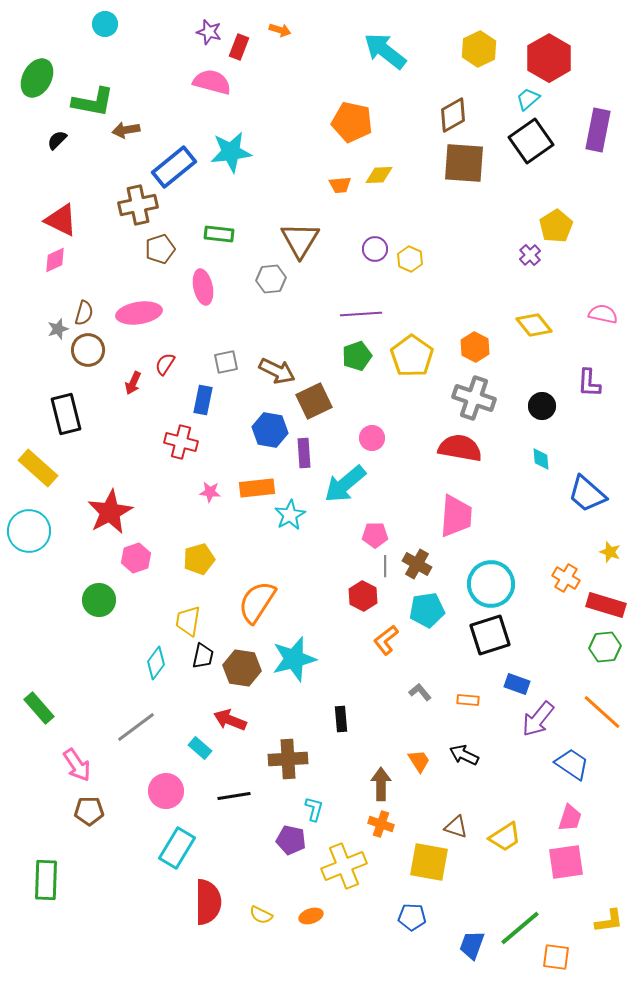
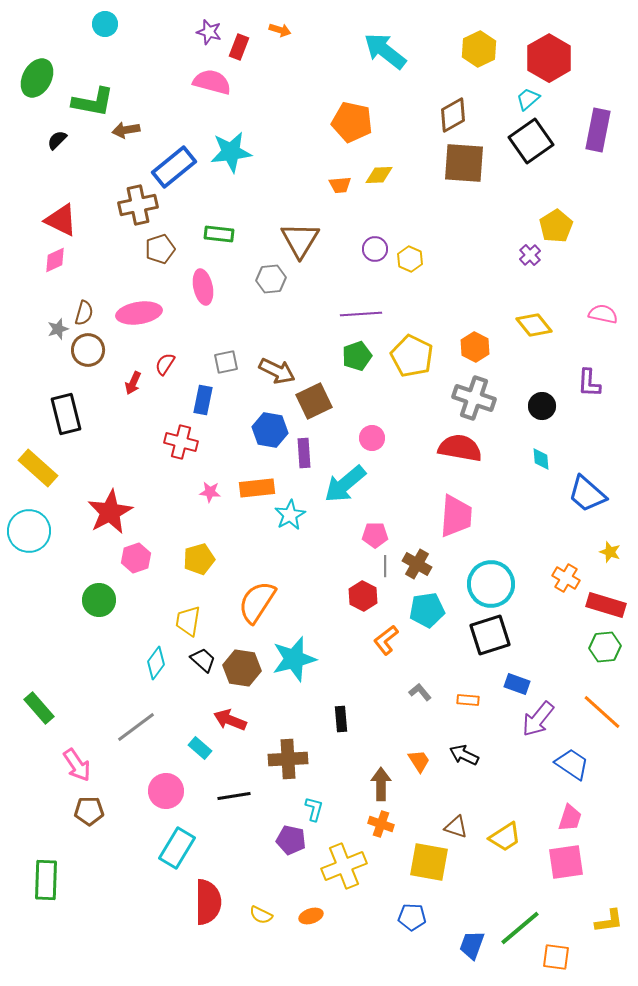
yellow pentagon at (412, 356): rotated 9 degrees counterclockwise
black trapezoid at (203, 656): moved 4 px down; rotated 60 degrees counterclockwise
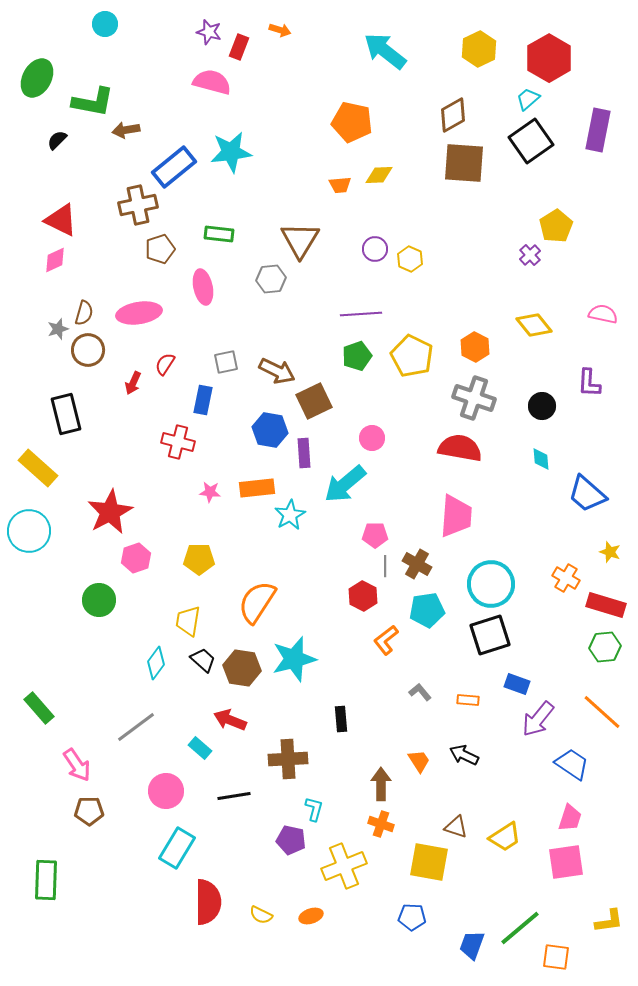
red cross at (181, 442): moved 3 px left
yellow pentagon at (199, 559): rotated 16 degrees clockwise
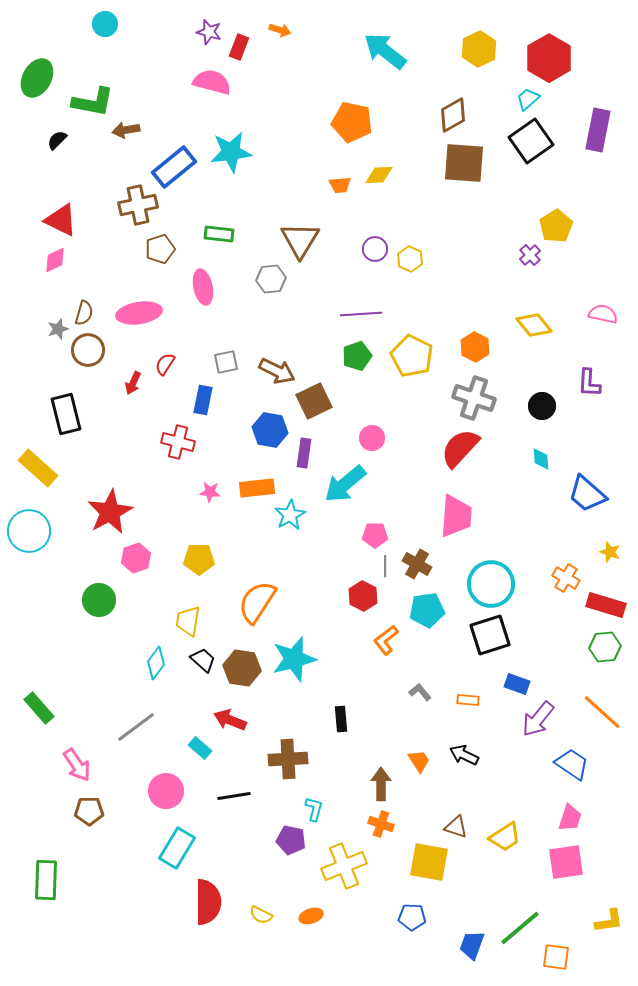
red semicircle at (460, 448): rotated 57 degrees counterclockwise
purple rectangle at (304, 453): rotated 12 degrees clockwise
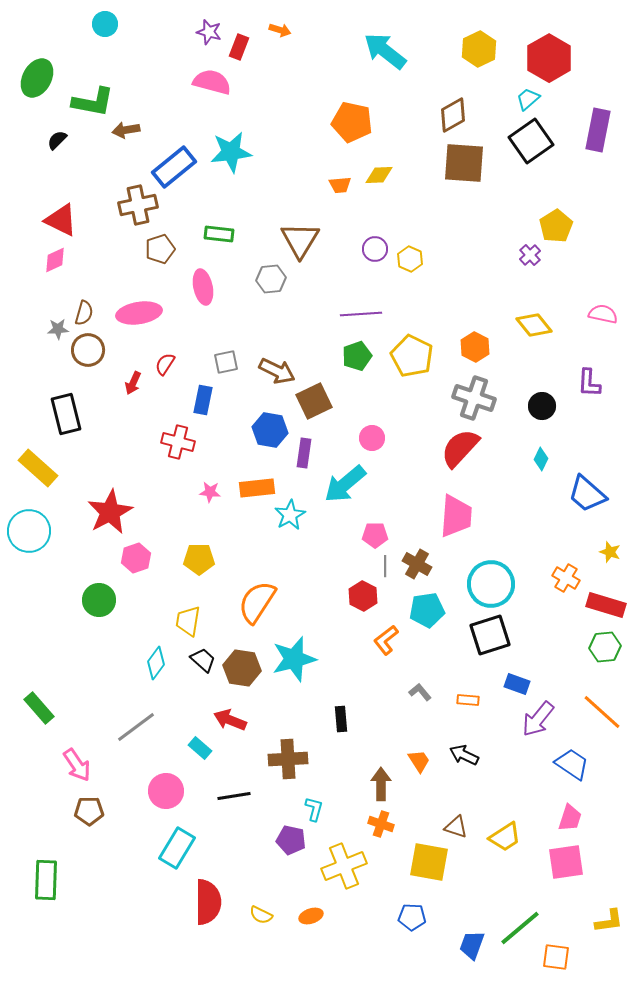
gray star at (58, 329): rotated 15 degrees clockwise
cyan diamond at (541, 459): rotated 30 degrees clockwise
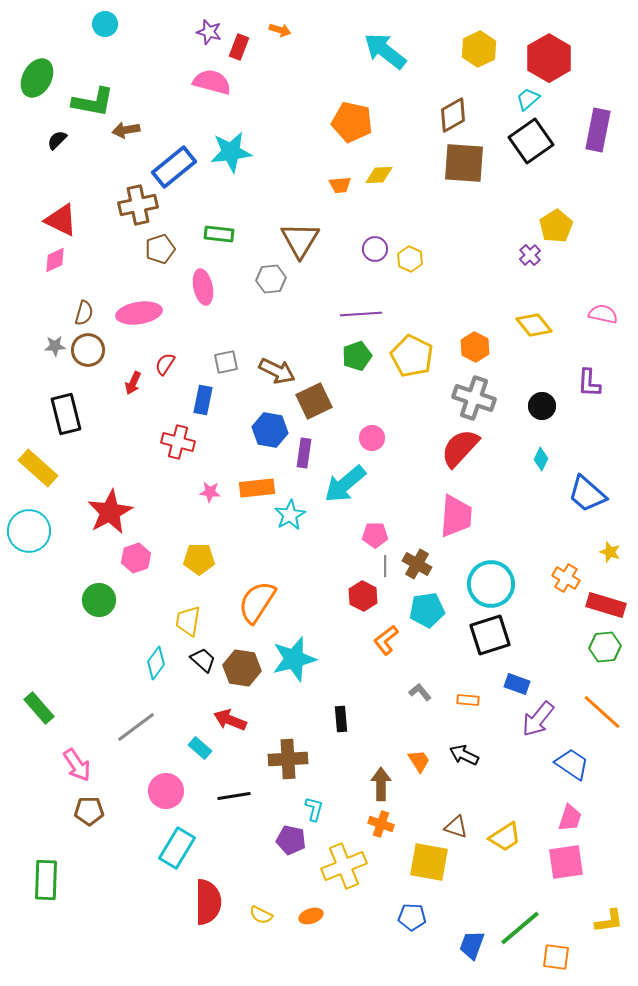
gray star at (58, 329): moved 3 px left, 17 px down
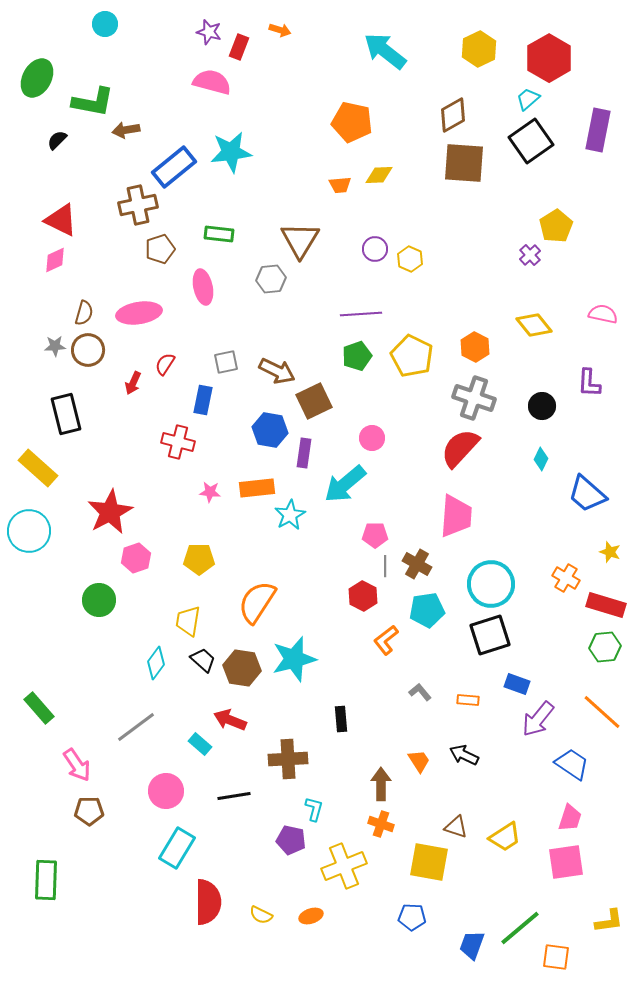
cyan rectangle at (200, 748): moved 4 px up
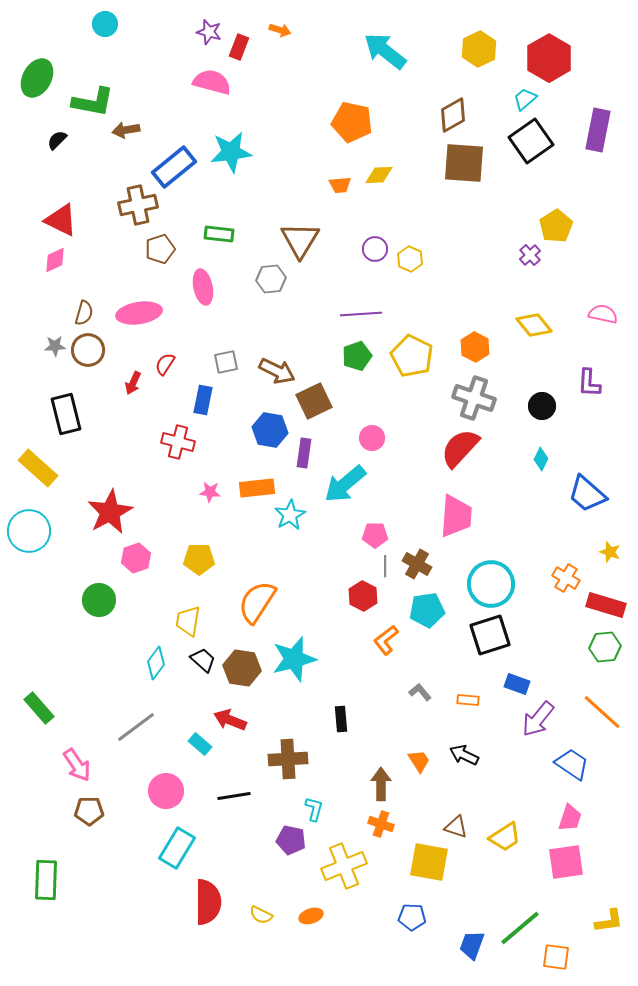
cyan trapezoid at (528, 99): moved 3 px left
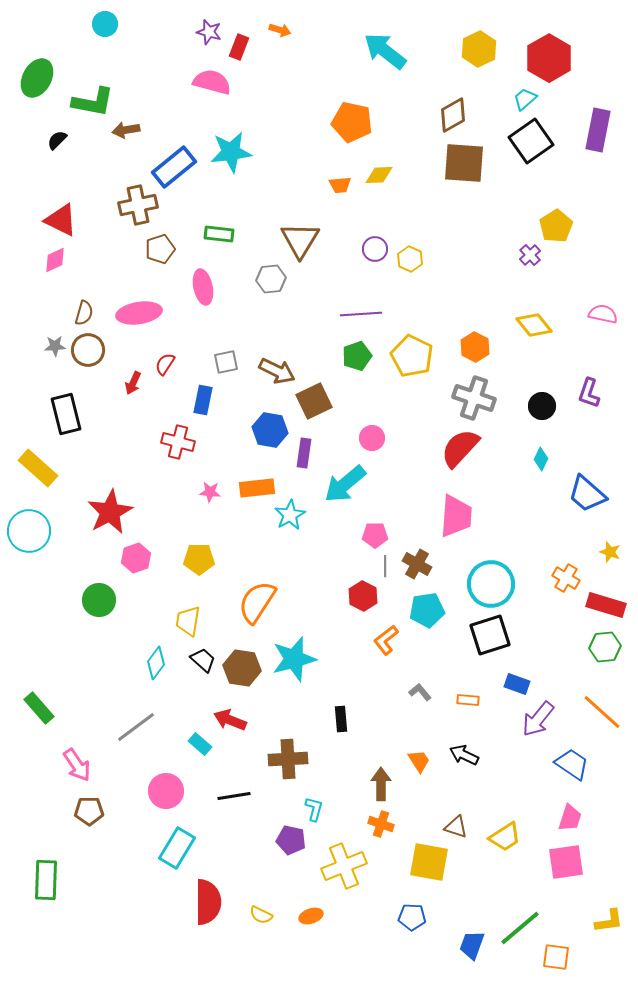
purple L-shape at (589, 383): moved 10 px down; rotated 16 degrees clockwise
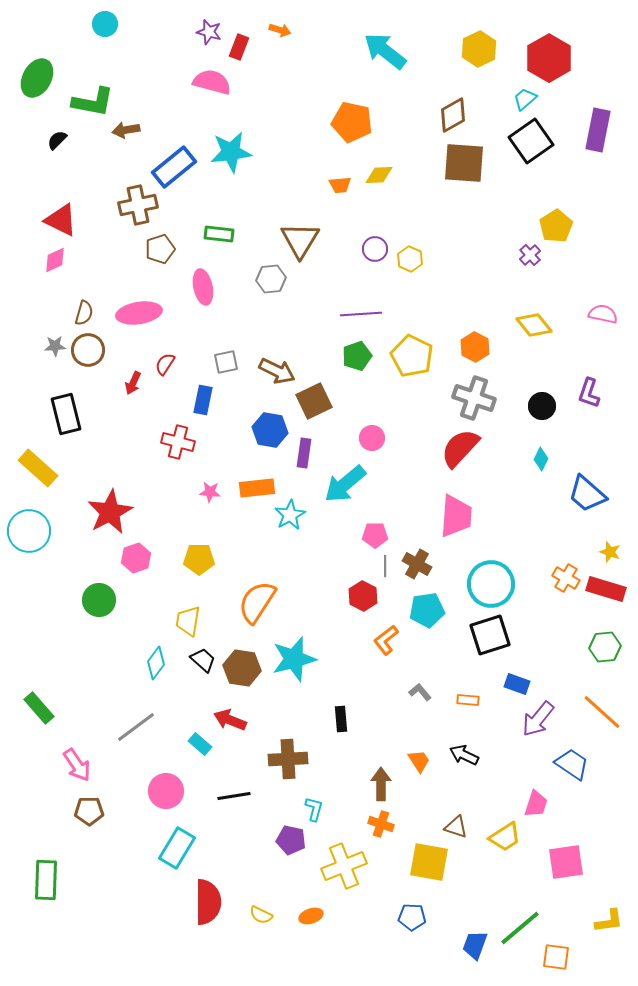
red rectangle at (606, 605): moved 16 px up
pink trapezoid at (570, 818): moved 34 px left, 14 px up
blue trapezoid at (472, 945): moved 3 px right
